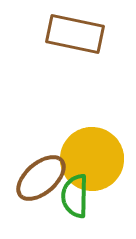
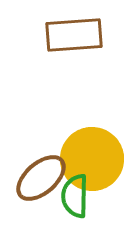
brown rectangle: moved 1 px left, 1 px down; rotated 16 degrees counterclockwise
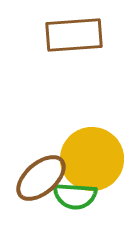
green semicircle: rotated 87 degrees counterclockwise
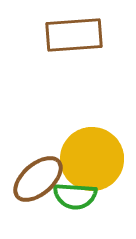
brown ellipse: moved 3 px left, 1 px down
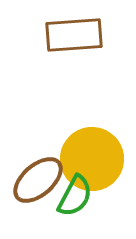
brown ellipse: moved 1 px down
green semicircle: rotated 66 degrees counterclockwise
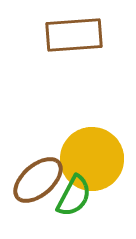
green semicircle: moved 1 px left
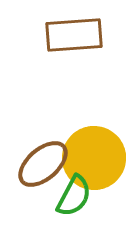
yellow circle: moved 2 px right, 1 px up
brown ellipse: moved 5 px right, 16 px up
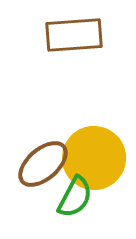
green semicircle: moved 1 px right, 1 px down
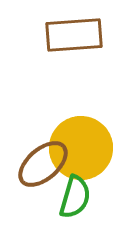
yellow circle: moved 13 px left, 10 px up
green semicircle: rotated 12 degrees counterclockwise
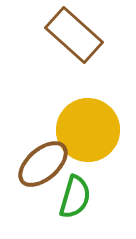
brown rectangle: rotated 46 degrees clockwise
yellow circle: moved 7 px right, 18 px up
